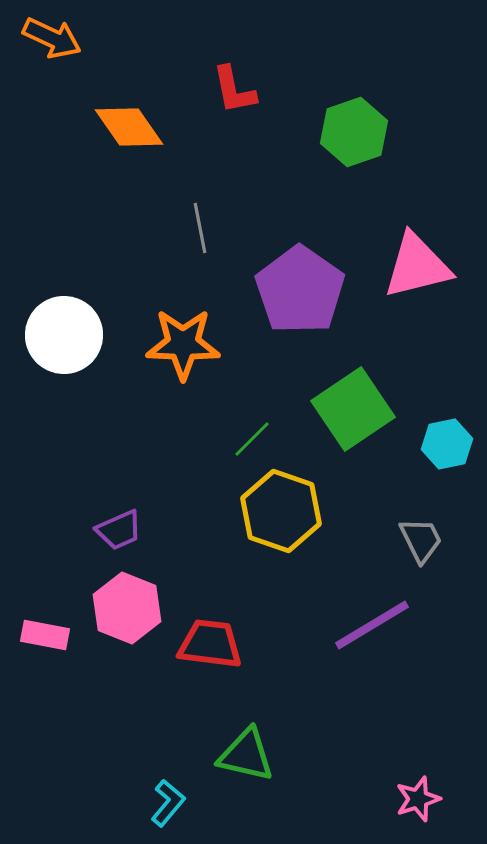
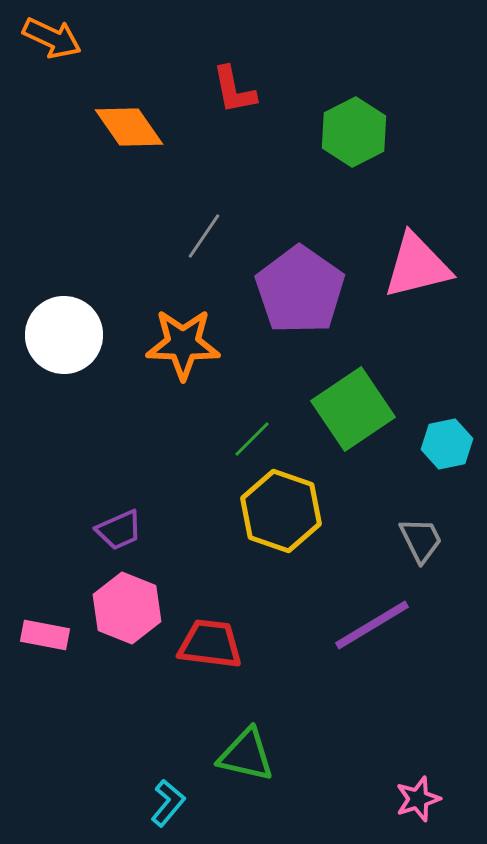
green hexagon: rotated 8 degrees counterclockwise
gray line: moved 4 px right, 8 px down; rotated 45 degrees clockwise
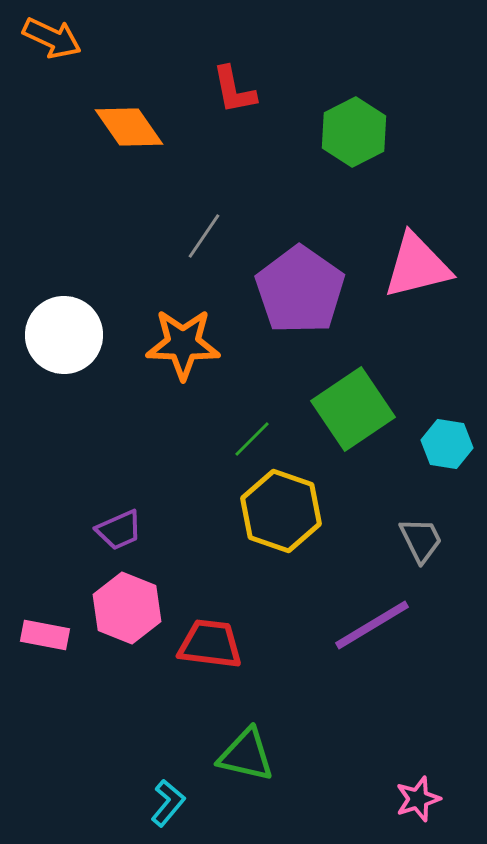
cyan hexagon: rotated 21 degrees clockwise
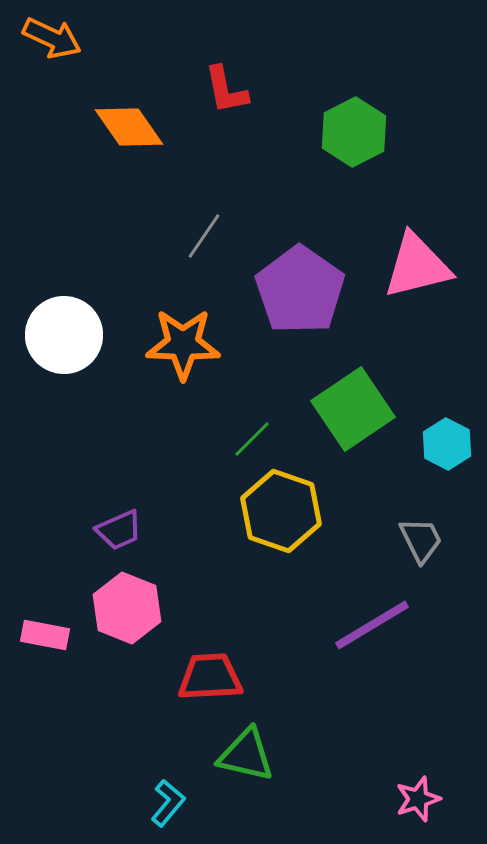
red L-shape: moved 8 px left
cyan hexagon: rotated 18 degrees clockwise
red trapezoid: moved 33 px down; rotated 10 degrees counterclockwise
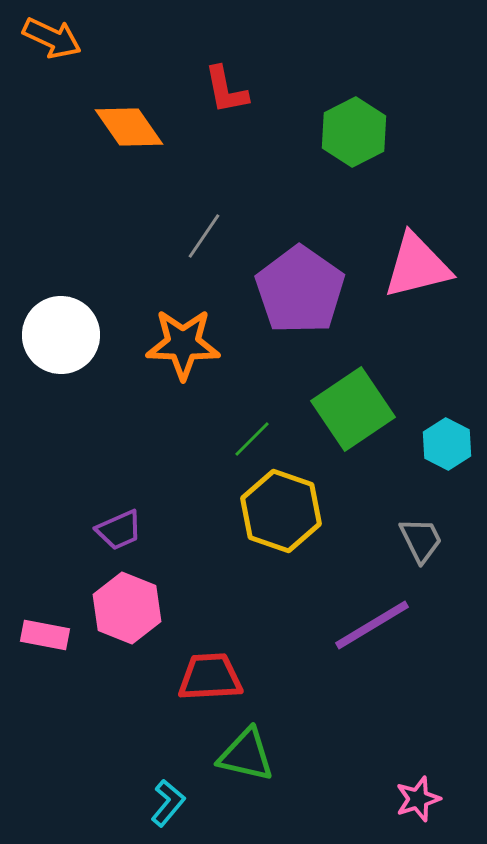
white circle: moved 3 px left
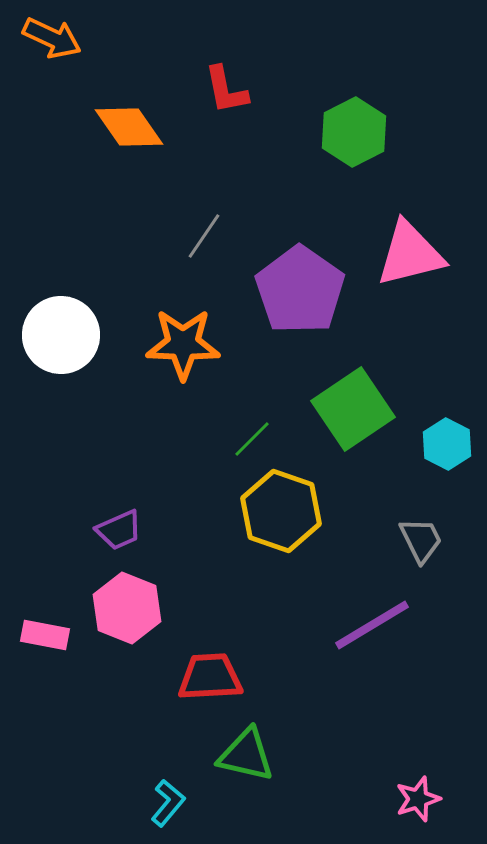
pink triangle: moved 7 px left, 12 px up
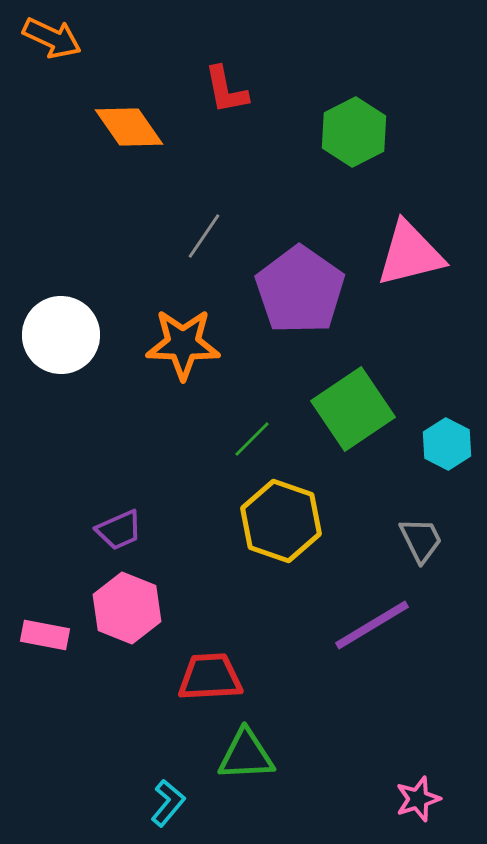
yellow hexagon: moved 10 px down
green triangle: rotated 16 degrees counterclockwise
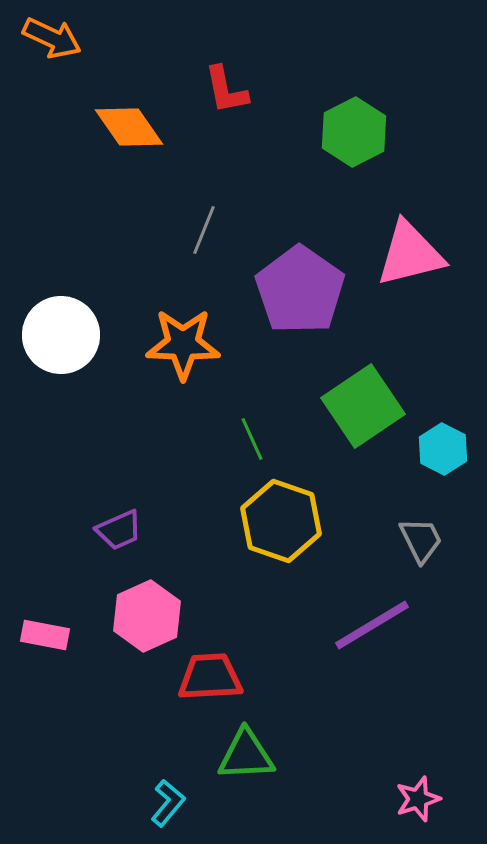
gray line: moved 6 px up; rotated 12 degrees counterclockwise
green square: moved 10 px right, 3 px up
green line: rotated 69 degrees counterclockwise
cyan hexagon: moved 4 px left, 5 px down
pink hexagon: moved 20 px right, 8 px down; rotated 14 degrees clockwise
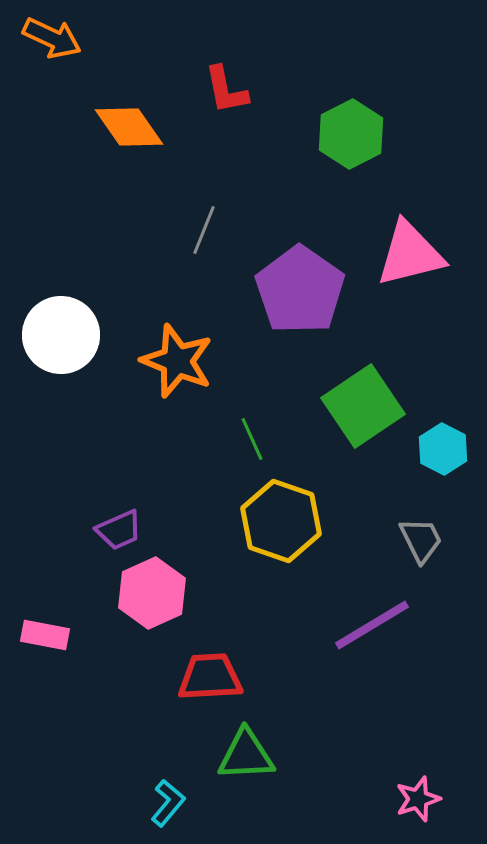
green hexagon: moved 3 px left, 2 px down
orange star: moved 6 px left, 17 px down; rotated 20 degrees clockwise
pink hexagon: moved 5 px right, 23 px up
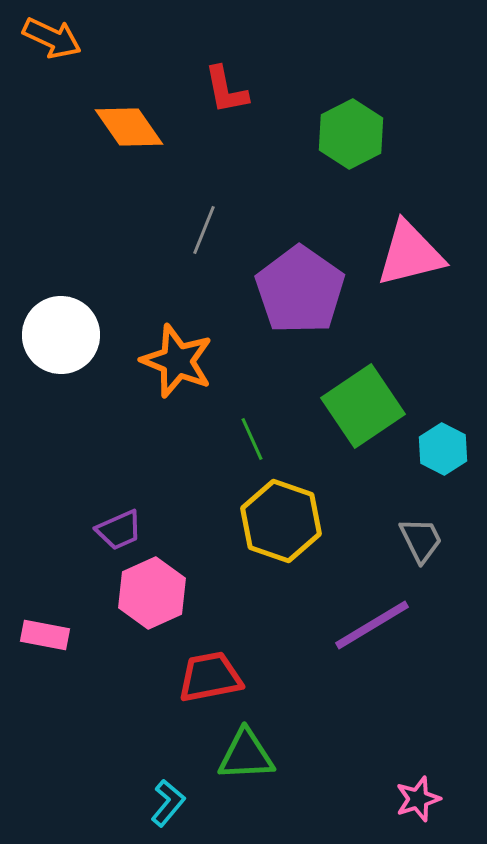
red trapezoid: rotated 8 degrees counterclockwise
